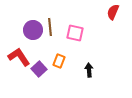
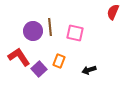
purple circle: moved 1 px down
black arrow: rotated 104 degrees counterclockwise
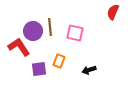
red L-shape: moved 10 px up
purple square: rotated 35 degrees clockwise
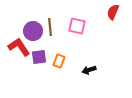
pink square: moved 2 px right, 7 px up
purple square: moved 12 px up
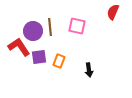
black arrow: rotated 80 degrees counterclockwise
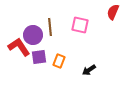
pink square: moved 3 px right, 1 px up
purple circle: moved 4 px down
black arrow: rotated 64 degrees clockwise
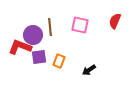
red semicircle: moved 2 px right, 9 px down
red L-shape: moved 1 px right; rotated 35 degrees counterclockwise
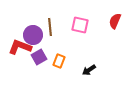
purple square: rotated 21 degrees counterclockwise
